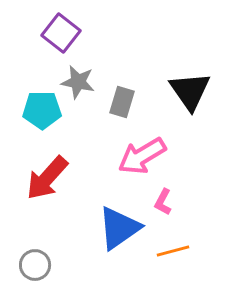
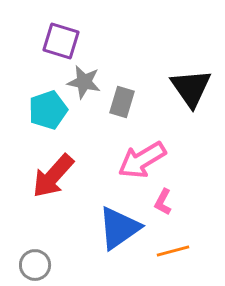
purple square: moved 8 px down; rotated 21 degrees counterclockwise
gray star: moved 6 px right
black triangle: moved 1 px right, 3 px up
cyan pentagon: moved 6 px right; rotated 18 degrees counterclockwise
pink arrow: moved 4 px down
red arrow: moved 6 px right, 2 px up
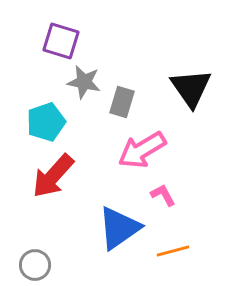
cyan pentagon: moved 2 px left, 12 px down
pink arrow: moved 10 px up
pink L-shape: moved 7 px up; rotated 124 degrees clockwise
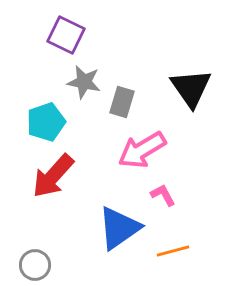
purple square: moved 5 px right, 6 px up; rotated 9 degrees clockwise
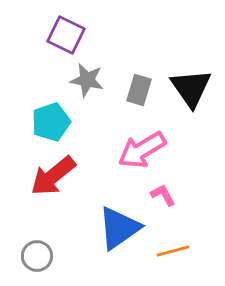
gray star: moved 3 px right, 2 px up
gray rectangle: moved 17 px right, 12 px up
cyan pentagon: moved 5 px right
red arrow: rotated 9 degrees clockwise
gray circle: moved 2 px right, 9 px up
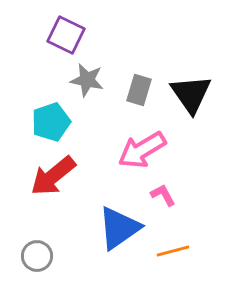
black triangle: moved 6 px down
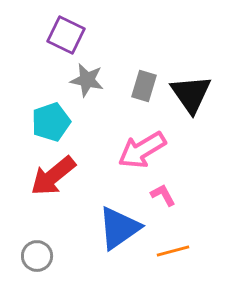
gray rectangle: moved 5 px right, 4 px up
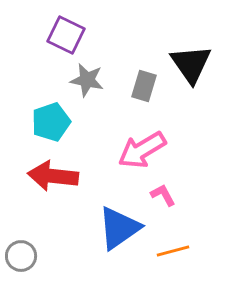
black triangle: moved 30 px up
red arrow: rotated 45 degrees clockwise
gray circle: moved 16 px left
